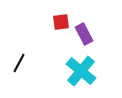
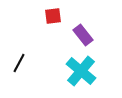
red square: moved 8 px left, 6 px up
purple rectangle: moved 1 px left, 1 px down; rotated 10 degrees counterclockwise
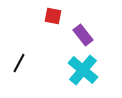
red square: rotated 18 degrees clockwise
cyan cross: moved 2 px right, 1 px up
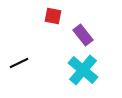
black line: rotated 36 degrees clockwise
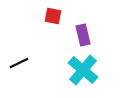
purple rectangle: rotated 25 degrees clockwise
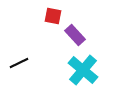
purple rectangle: moved 8 px left; rotated 30 degrees counterclockwise
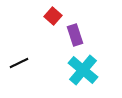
red square: rotated 30 degrees clockwise
purple rectangle: rotated 25 degrees clockwise
